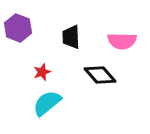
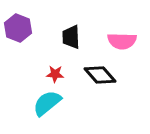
red star: moved 13 px right, 2 px down; rotated 24 degrees clockwise
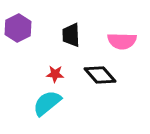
purple hexagon: rotated 12 degrees clockwise
black trapezoid: moved 2 px up
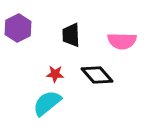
black diamond: moved 3 px left
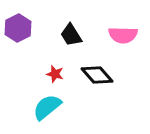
black trapezoid: rotated 30 degrees counterclockwise
pink semicircle: moved 1 px right, 6 px up
red star: rotated 12 degrees clockwise
cyan semicircle: moved 4 px down
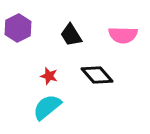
red star: moved 6 px left, 2 px down
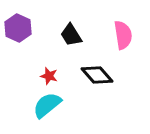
purple hexagon: rotated 8 degrees counterclockwise
pink semicircle: rotated 100 degrees counterclockwise
cyan semicircle: moved 2 px up
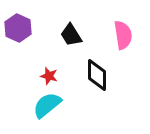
black diamond: rotated 40 degrees clockwise
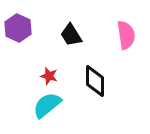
pink semicircle: moved 3 px right
black diamond: moved 2 px left, 6 px down
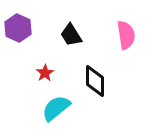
red star: moved 4 px left, 3 px up; rotated 24 degrees clockwise
cyan semicircle: moved 9 px right, 3 px down
